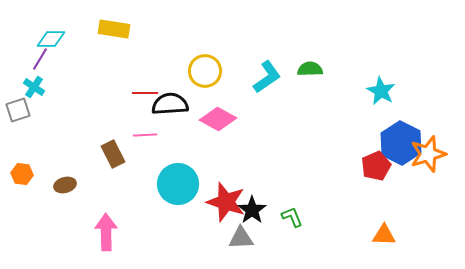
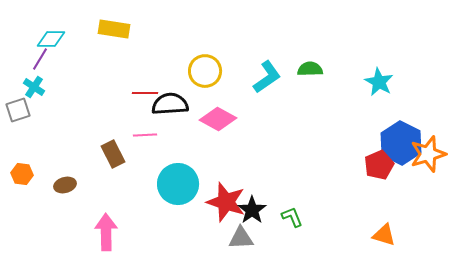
cyan star: moved 2 px left, 9 px up
red pentagon: moved 3 px right, 1 px up
orange triangle: rotated 15 degrees clockwise
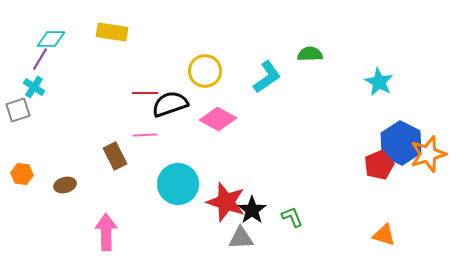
yellow rectangle: moved 2 px left, 3 px down
green semicircle: moved 15 px up
black semicircle: rotated 15 degrees counterclockwise
brown rectangle: moved 2 px right, 2 px down
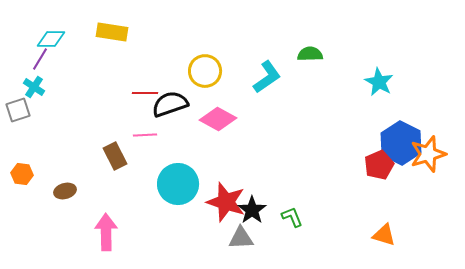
brown ellipse: moved 6 px down
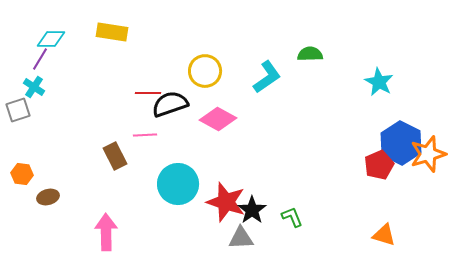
red line: moved 3 px right
brown ellipse: moved 17 px left, 6 px down
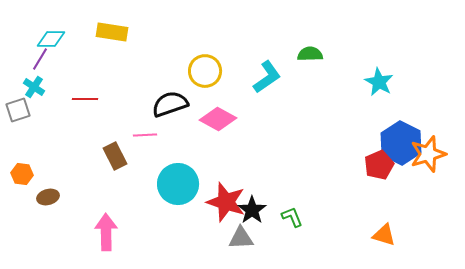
red line: moved 63 px left, 6 px down
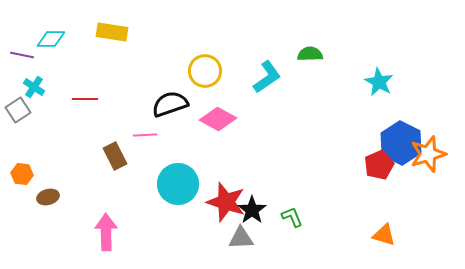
purple line: moved 18 px left, 4 px up; rotated 70 degrees clockwise
gray square: rotated 15 degrees counterclockwise
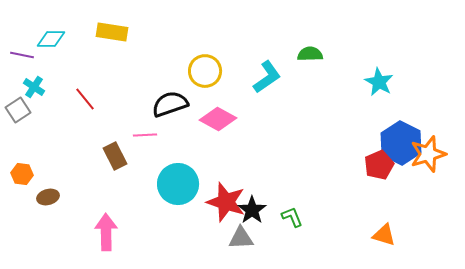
red line: rotated 50 degrees clockwise
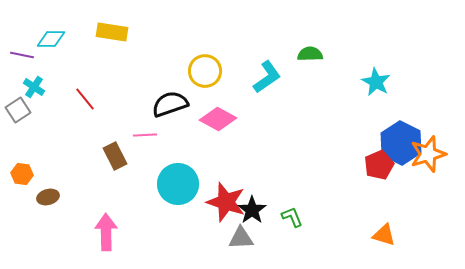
cyan star: moved 3 px left
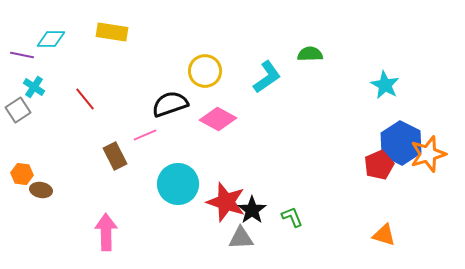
cyan star: moved 9 px right, 3 px down
pink line: rotated 20 degrees counterclockwise
brown ellipse: moved 7 px left, 7 px up; rotated 25 degrees clockwise
